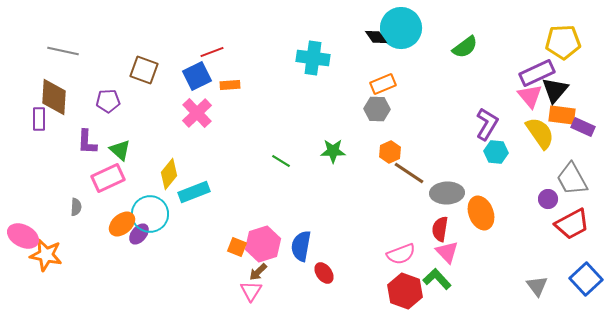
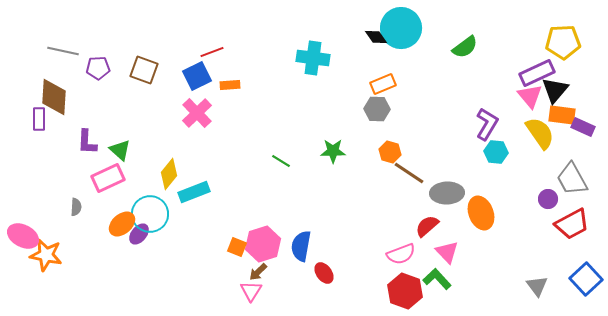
purple pentagon at (108, 101): moved 10 px left, 33 px up
orange hexagon at (390, 152): rotated 20 degrees counterclockwise
red semicircle at (440, 229): moved 13 px left, 3 px up; rotated 40 degrees clockwise
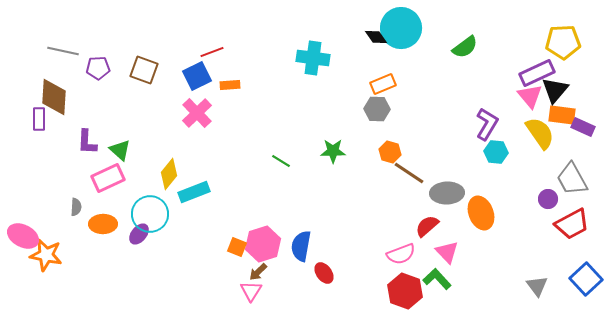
orange ellipse at (122, 224): moved 19 px left; rotated 40 degrees clockwise
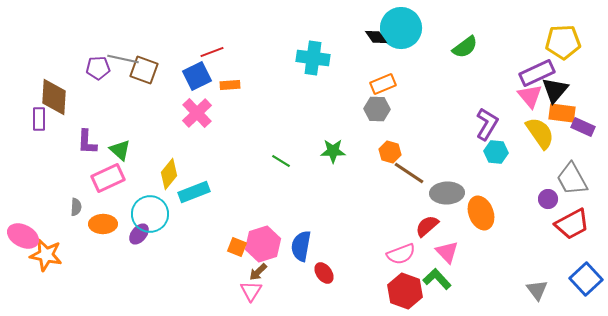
gray line at (63, 51): moved 60 px right, 8 px down
orange rectangle at (562, 115): moved 2 px up
gray triangle at (537, 286): moved 4 px down
